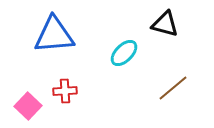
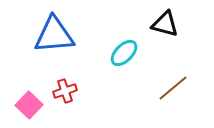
red cross: rotated 15 degrees counterclockwise
pink square: moved 1 px right, 1 px up
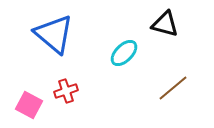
blue triangle: moved 1 px up; rotated 45 degrees clockwise
red cross: moved 1 px right
pink square: rotated 16 degrees counterclockwise
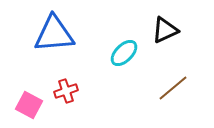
black triangle: moved 6 px down; rotated 40 degrees counterclockwise
blue triangle: rotated 45 degrees counterclockwise
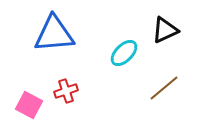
brown line: moved 9 px left
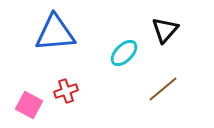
black triangle: rotated 24 degrees counterclockwise
blue triangle: moved 1 px right, 1 px up
brown line: moved 1 px left, 1 px down
